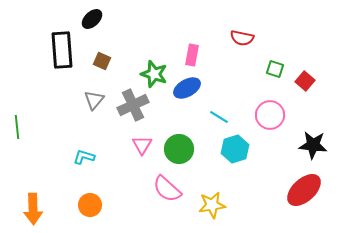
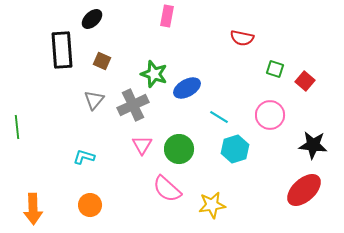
pink rectangle: moved 25 px left, 39 px up
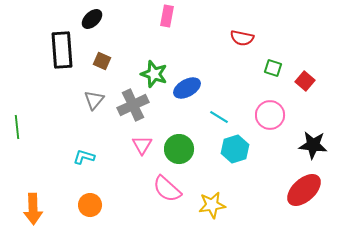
green square: moved 2 px left, 1 px up
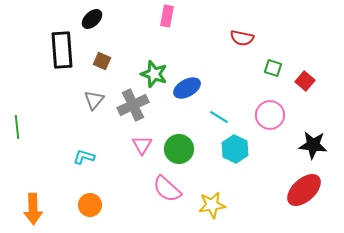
cyan hexagon: rotated 16 degrees counterclockwise
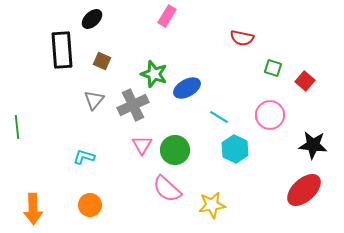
pink rectangle: rotated 20 degrees clockwise
green circle: moved 4 px left, 1 px down
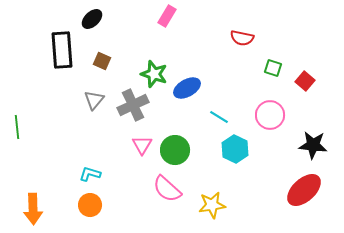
cyan L-shape: moved 6 px right, 17 px down
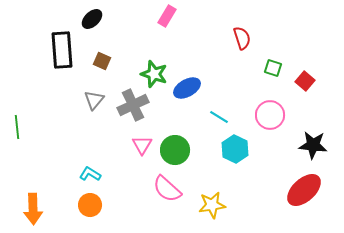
red semicircle: rotated 120 degrees counterclockwise
cyan L-shape: rotated 15 degrees clockwise
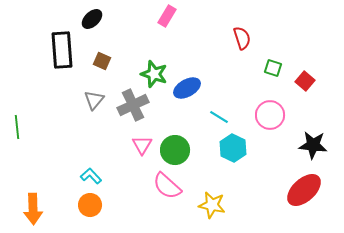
cyan hexagon: moved 2 px left, 1 px up
cyan L-shape: moved 1 px right, 2 px down; rotated 15 degrees clockwise
pink semicircle: moved 3 px up
yellow star: rotated 20 degrees clockwise
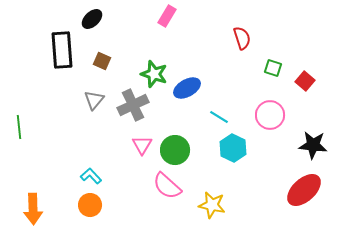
green line: moved 2 px right
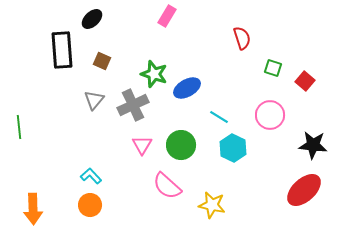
green circle: moved 6 px right, 5 px up
